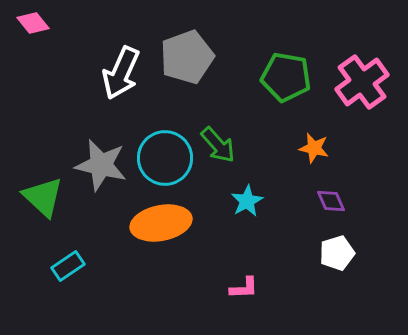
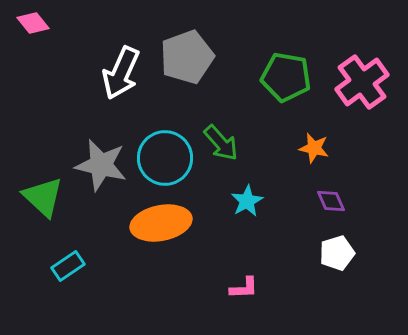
green arrow: moved 3 px right, 2 px up
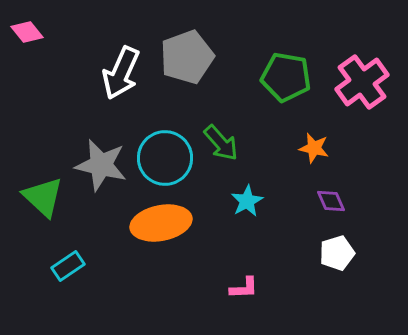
pink diamond: moved 6 px left, 9 px down
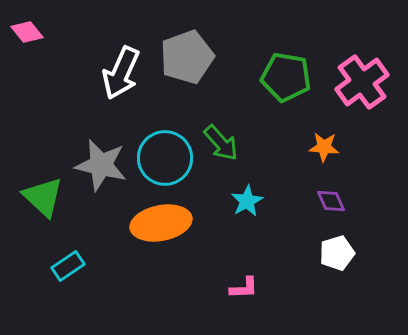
orange star: moved 10 px right, 1 px up; rotated 8 degrees counterclockwise
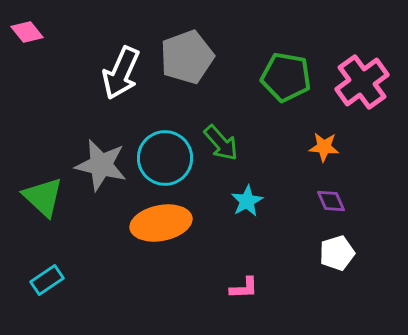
cyan rectangle: moved 21 px left, 14 px down
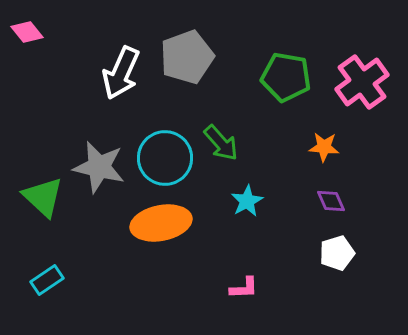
gray star: moved 2 px left, 2 px down
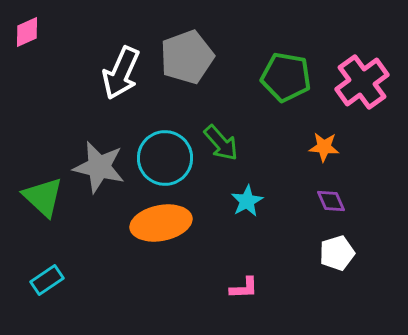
pink diamond: rotated 76 degrees counterclockwise
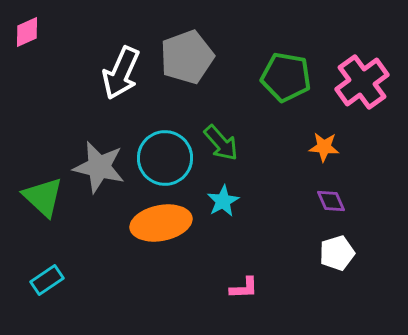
cyan star: moved 24 px left
